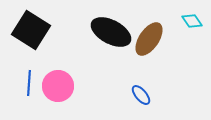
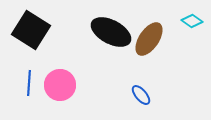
cyan diamond: rotated 20 degrees counterclockwise
pink circle: moved 2 px right, 1 px up
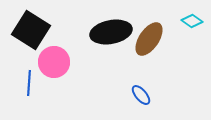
black ellipse: rotated 39 degrees counterclockwise
pink circle: moved 6 px left, 23 px up
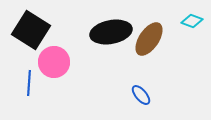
cyan diamond: rotated 15 degrees counterclockwise
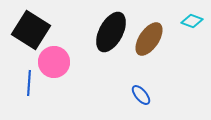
black ellipse: rotated 51 degrees counterclockwise
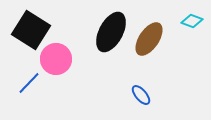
pink circle: moved 2 px right, 3 px up
blue line: rotated 40 degrees clockwise
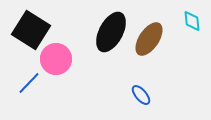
cyan diamond: rotated 65 degrees clockwise
